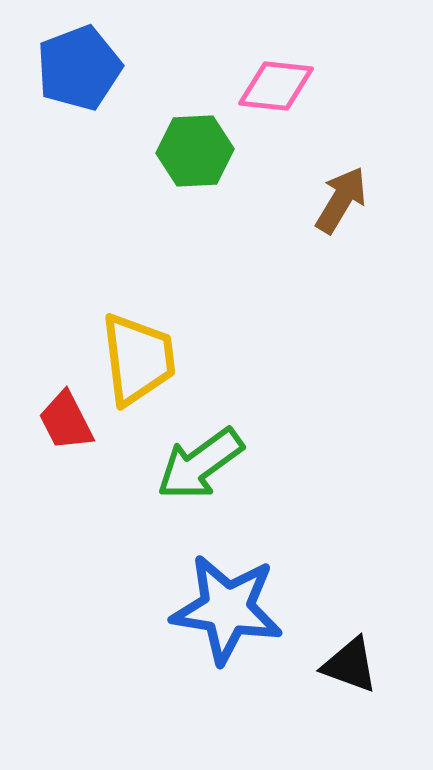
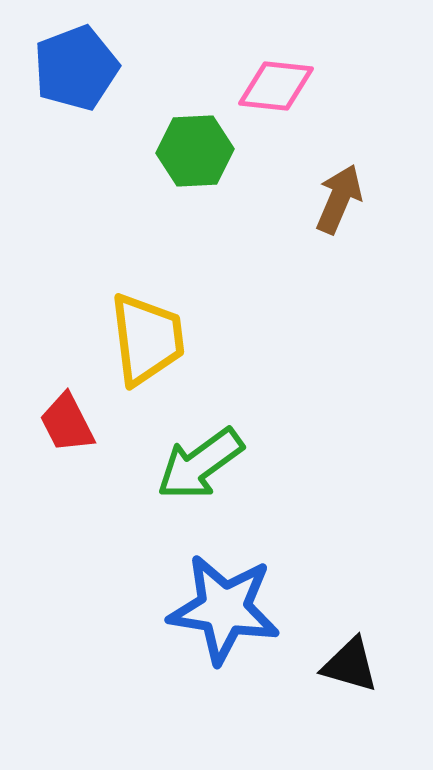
blue pentagon: moved 3 px left
brown arrow: moved 2 px left, 1 px up; rotated 8 degrees counterclockwise
yellow trapezoid: moved 9 px right, 20 px up
red trapezoid: moved 1 px right, 2 px down
blue star: moved 3 px left
black triangle: rotated 4 degrees counterclockwise
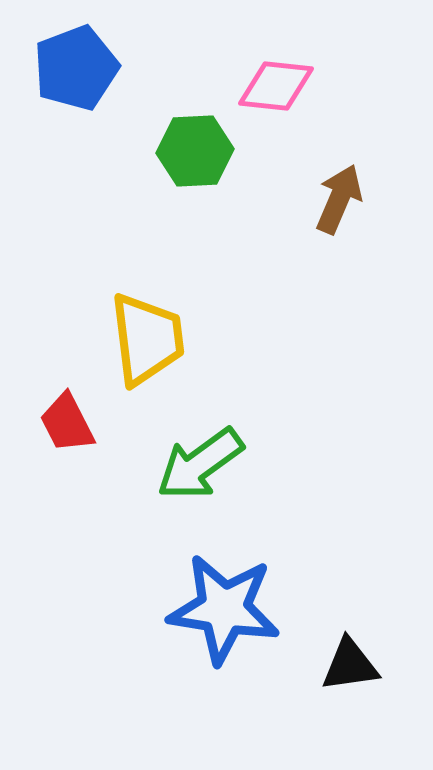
black triangle: rotated 24 degrees counterclockwise
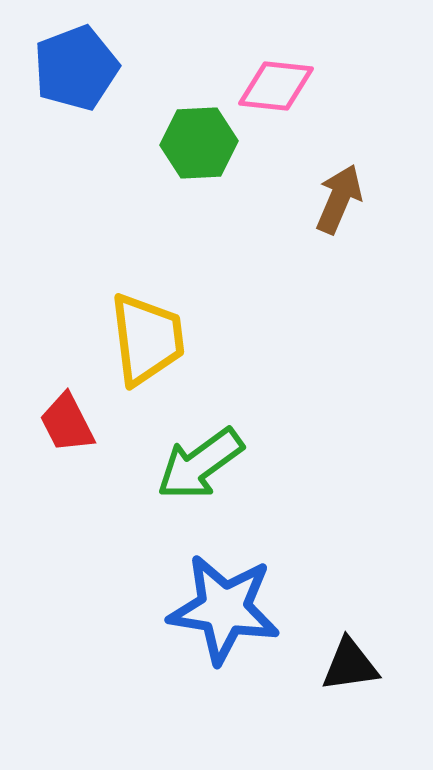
green hexagon: moved 4 px right, 8 px up
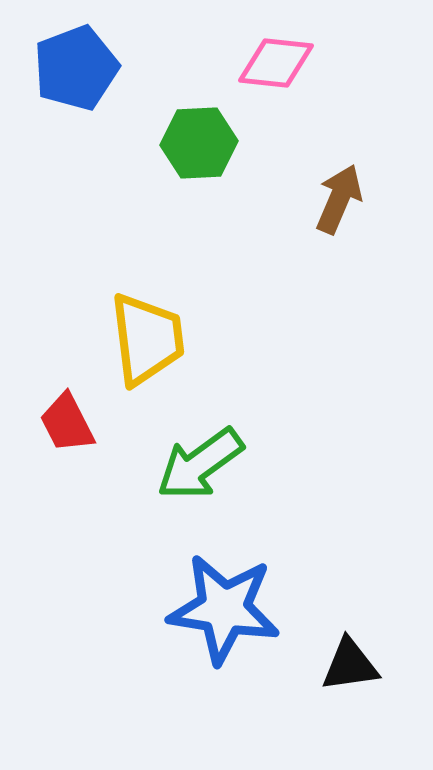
pink diamond: moved 23 px up
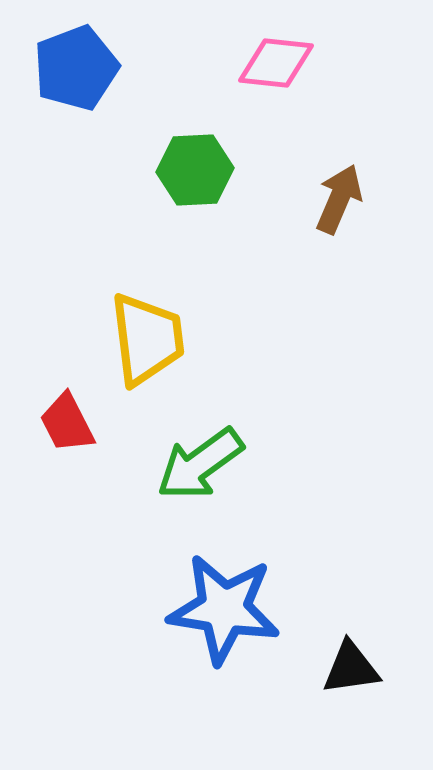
green hexagon: moved 4 px left, 27 px down
black triangle: moved 1 px right, 3 px down
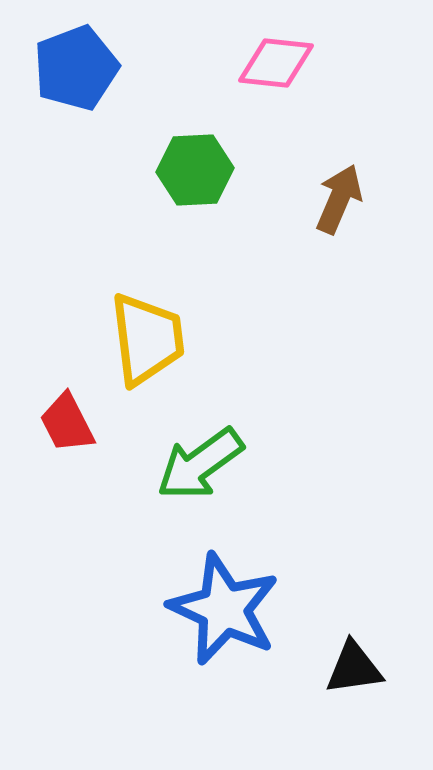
blue star: rotated 16 degrees clockwise
black triangle: moved 3 px right
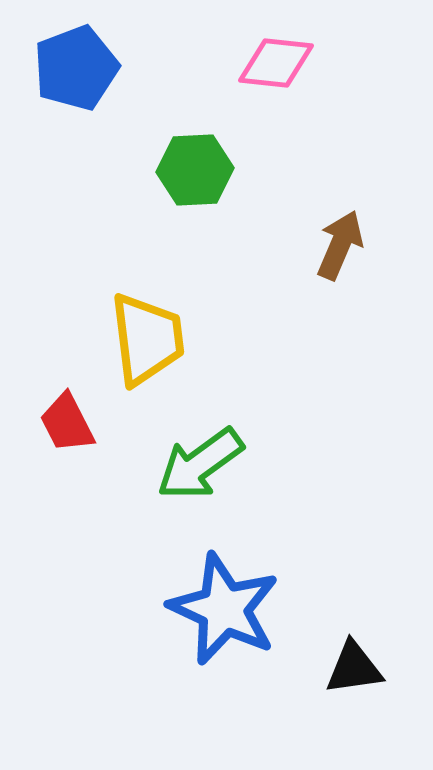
brown arrow: moved 1 px right, 46 px down
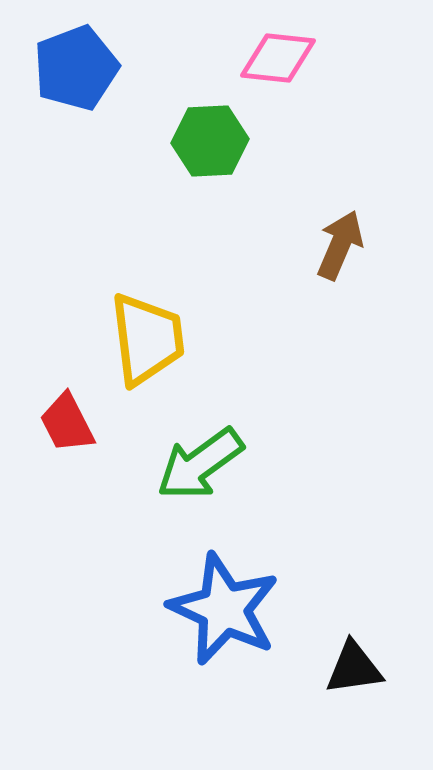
pink diamond: moved 2 px right, 5 px up
green hexagon: moved 15 px right, 29 px up
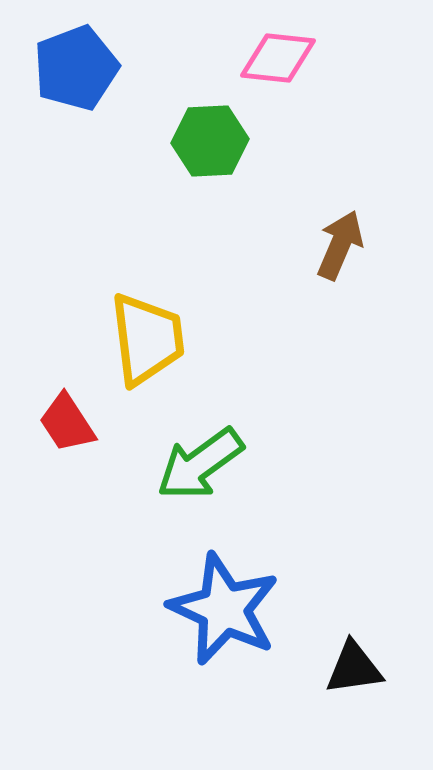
red trapezoid: rotated 6 degrees counterclockwise
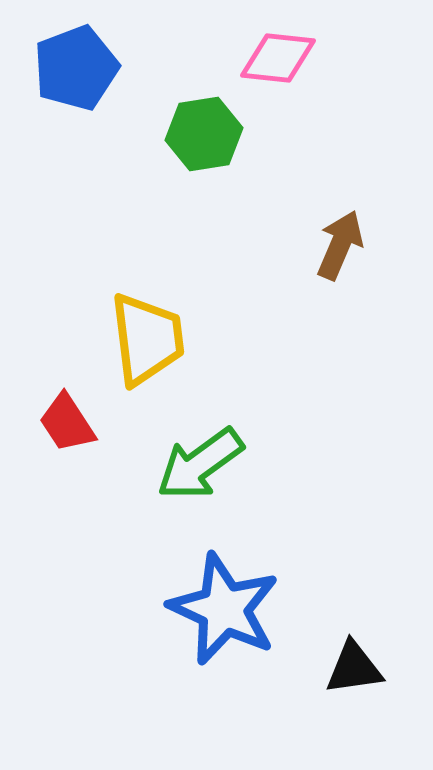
green hexagon: moved 6 px left, 7 px up; rotated 6 degrees counterclockwise
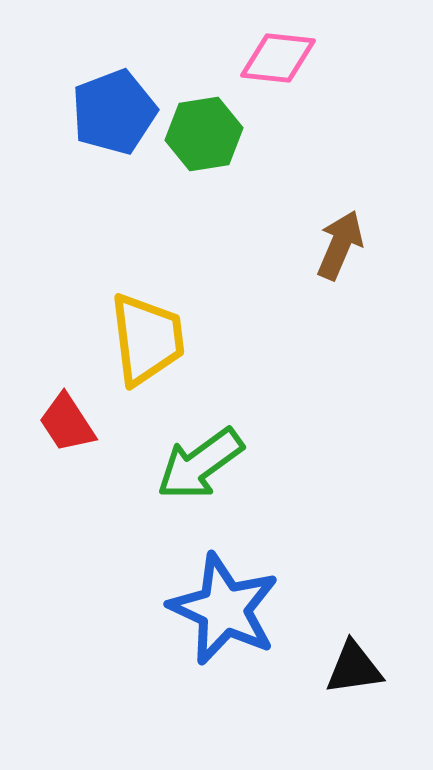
blue pentagon: moved 38 px right, 44 px down
